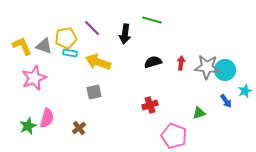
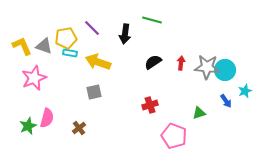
black semicircle: rotated 18 degrees counterclockwise
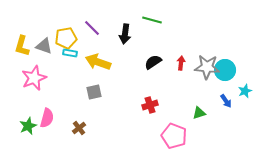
yellow L-shape: rotated 140 degrees counterclockwise
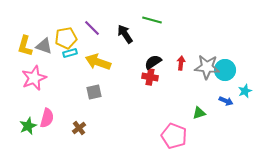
black arrow: rotated 138 degrees clockwise
yellow L-shape: moved 3 px right
cyan rectangle: rotated 24 degrees counterclockwise
blue arrow: rotated 32 degrees counterclockwise
red cross: moved 28 px up; rotated 28 degrees clockwise
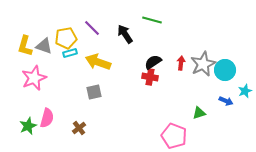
gray star: moved 4 px left, 3 px up; rotated 30 degrees counterclockwise
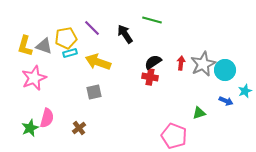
green star: moved 2 px right, 2 px down
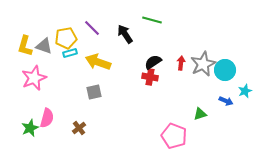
green triangle: moved 1 px right, 1 px down
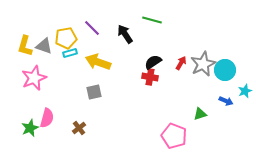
red arrow: rotated 24 degrees clockwise
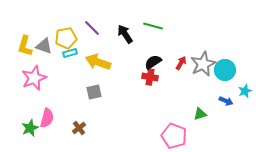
green line: moved 1 px right, 6 px down
